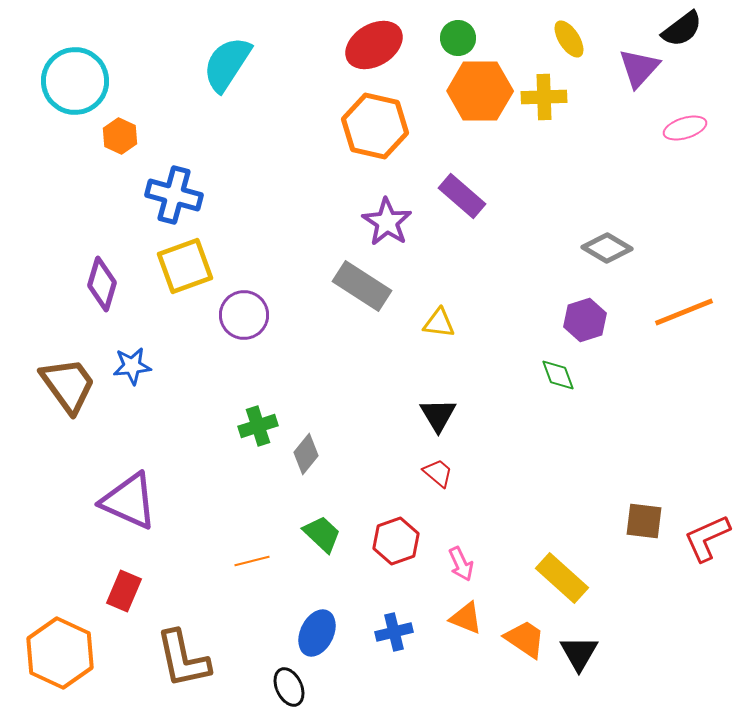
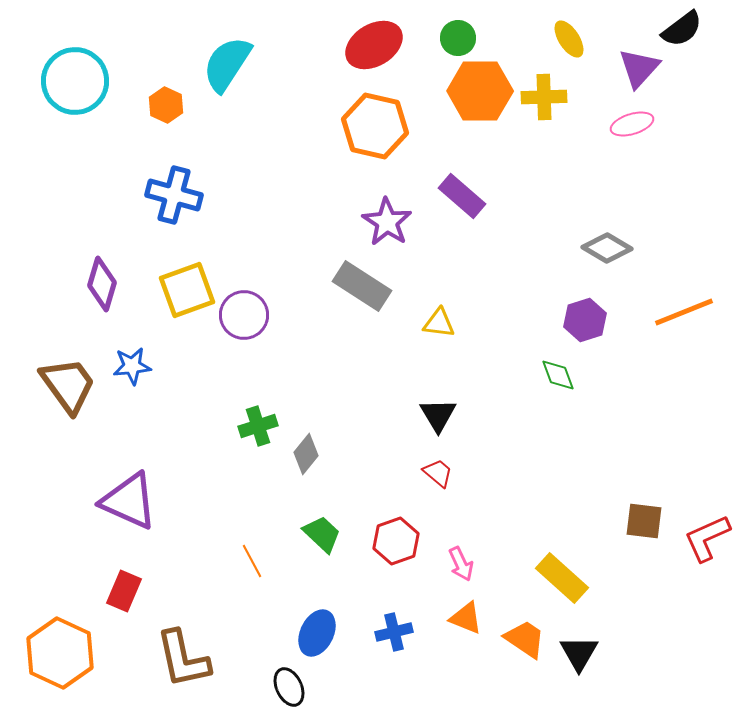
pink ellipse at (685, 128): moved 53 px left, 4 px up
orange hexagon at (120, 136): moved 46 px right, 31 px up
yellow square at (185, 266): moved 2 px right, 24 px down
orange line at (252, 561): rotated 76 degrees clockwise
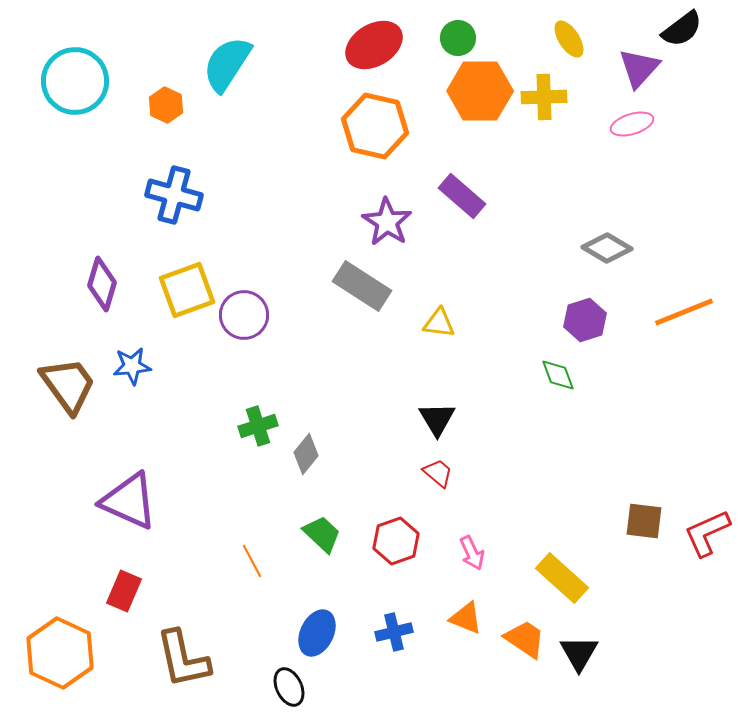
black triangle at (438, 415): moved 1 px left, 4 px down
red L-shape at (707, 538): moved 5 px up
pink arrow at (461, 564): moved 11 px right, 11 px up
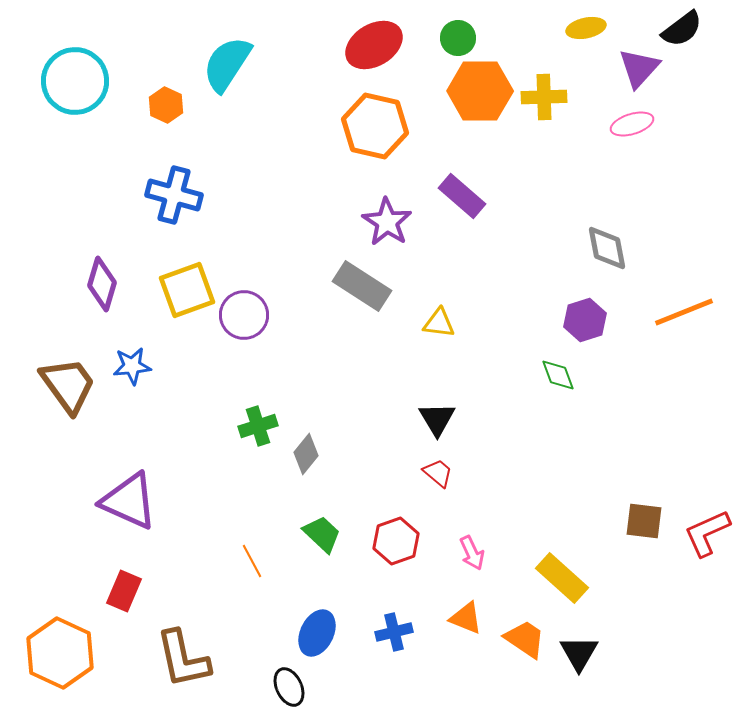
yellow ellipse at (569, 39): moved 17 px right, 11 px up; rotated 69 degrees counterclockwise
gray diamond at (607, 248): rotated 48 degrees clockwise
